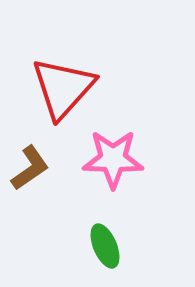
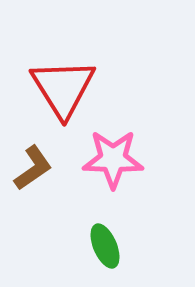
red triangle: rotated 14 degrees counterclockwise
brown L-shape: moved 3 px right
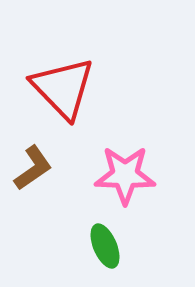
red triangle: rotated 12 degrees counterclockwise
pink star: moved 12 px right, 16 px down
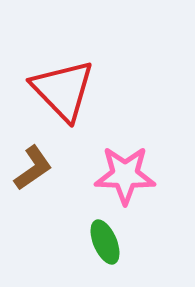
red triangle: moved 2 px down
green ellipse: moved 4 px up
